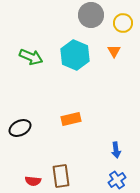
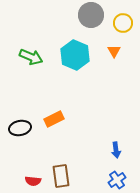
orange rectangle: moved 17 px left; rotated 12 degrees counterclockwise
black ellipse: rotated 15 degrees clockwise
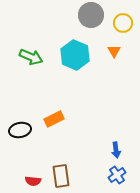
black ellipse: moved 2 px down
blue cross: moved 5 px up
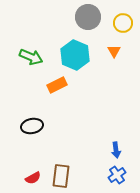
gray circle: moved 3 px left, 2 px down
orange rectangle: moved 3 px right, 34 px up
black ellipse: moved 12 px right, 4 px up
brown rectangle: rotated 15 degrees clockwise
red semicircle: moved 3 px up; rotated 35 degrees counterclockwise
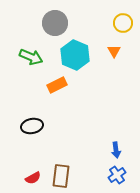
gray circle: moved 33 px left, 6 px down
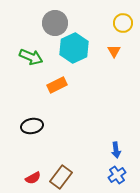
cyan hexagon: moved 1 px left, 7 px up; rotated 12 degrees clockwise
brown rectangle: moved 1 px down; rotated 30 degrees clockwise
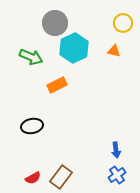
orange triangle: rotated 48 degrees counterclockwise
